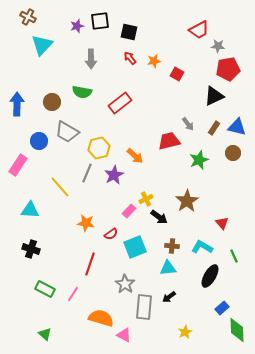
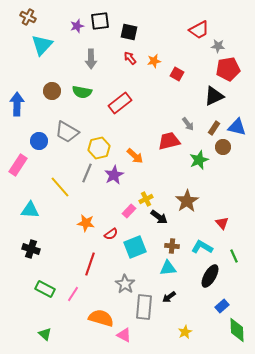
brown circle at (52, 102): moved 11 px up
brown circle at (233, 153): moved 10 px left, 6 px up
blue rectangle at (222, 308): moved 2 px up
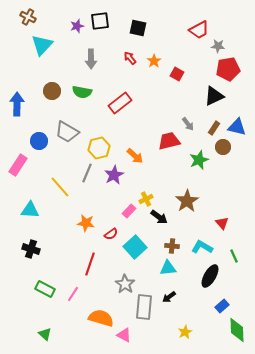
black square at (129, 32): moved 9 px right, 4 px up
orange star at (154, 61): rotated 24 degrees counterclockwise
cyan square at (135, 247): rotated 20 degrees counterclockwise
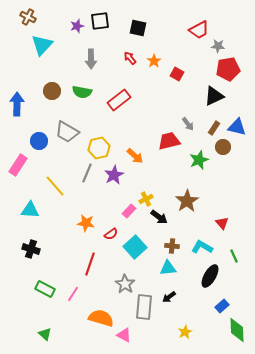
red rectangle at (120, 103): moved 1 px left, 3 px up
yellow line at (60, 187): moved 5 px left, 1 px up
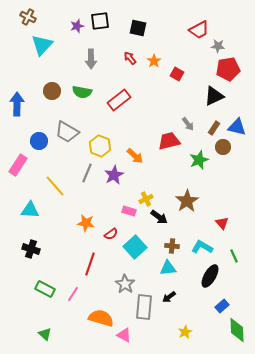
yellow hexagon at (99, 148): moved 1 px right, 2 px up; rotated 25 degrees counterclockwise
pink rectangle at (129, 211): rotated 64 degrees clockwise
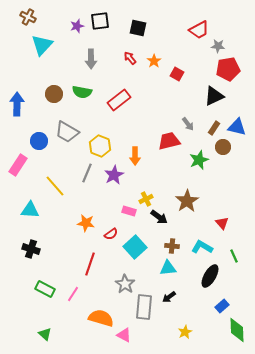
brown circle at (52, 91): moved 2 px right, 3 px down
orange arrow at (135, 156): rotated 48 degrees clockwise
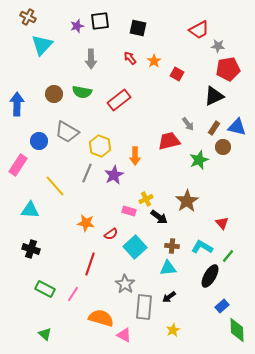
green line at (234, 256): moved 6 px left; rotated 64 degrees clockwise
yellow star at (185, 332): moved 12 px left, 2 px up
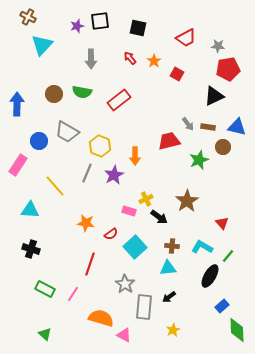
red trapezoid at (199, 30): moved 13 px left, 8 px down
brown rectangle at (214, 128): moved 6 px left, 1 px up; rotated 64 degrees clockwise
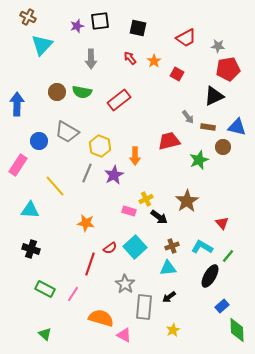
brown circle at (54, 94): moved 3 px right, 2 px up
gray arrow at (188, 124): moved 7 px up
red semicircle at (111, 234): moved 1 px left, 14 px down
brown cross at (172, 246): rotated 24 degrees counterclockwise
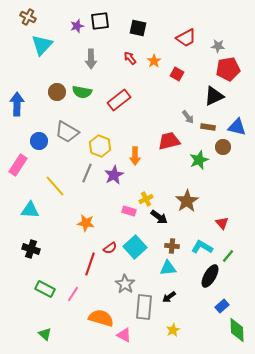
brown cross at (172, 246): rotated 24 degrees clockwise
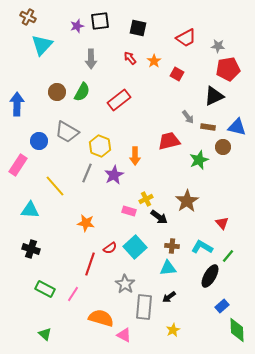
green semicircle at (82, 92): rotated 72 degrees counterclockwise
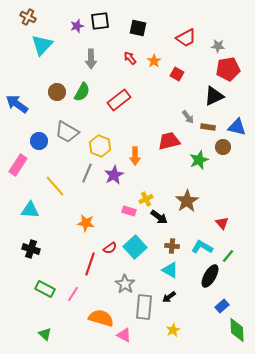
blue arrow at (17, 104): rotated 55 degrees counterclockwise
cyan triangle at (168, 268): moved 2 px right, 2 px down; rotated 36 degrees clockwise
